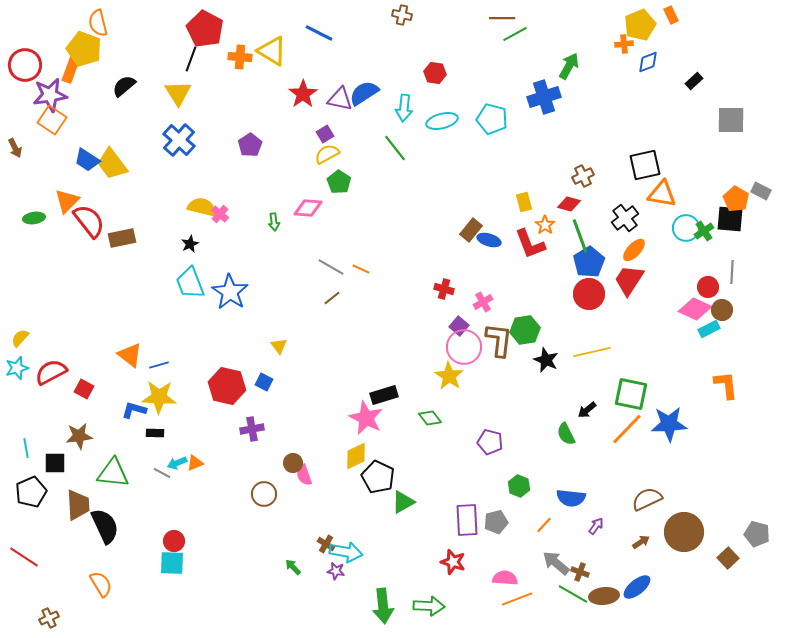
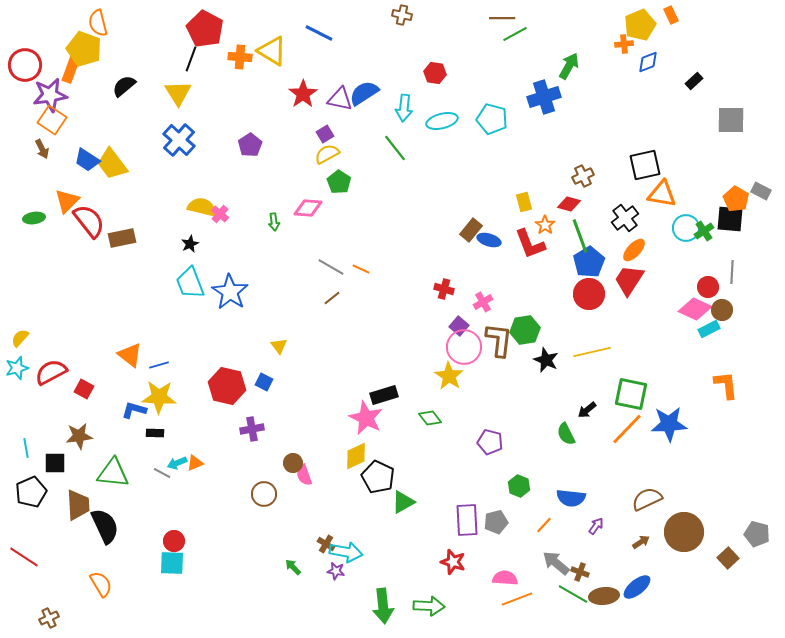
brown arrow at (15, 148): moved 27 px right, 1 px down
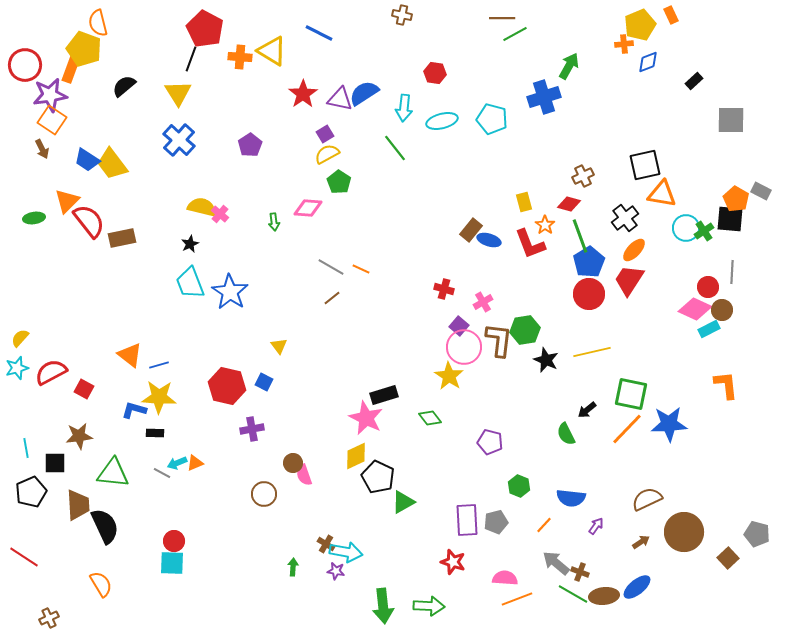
green arrow at (293, 567): rotated 48 degrees clockwise
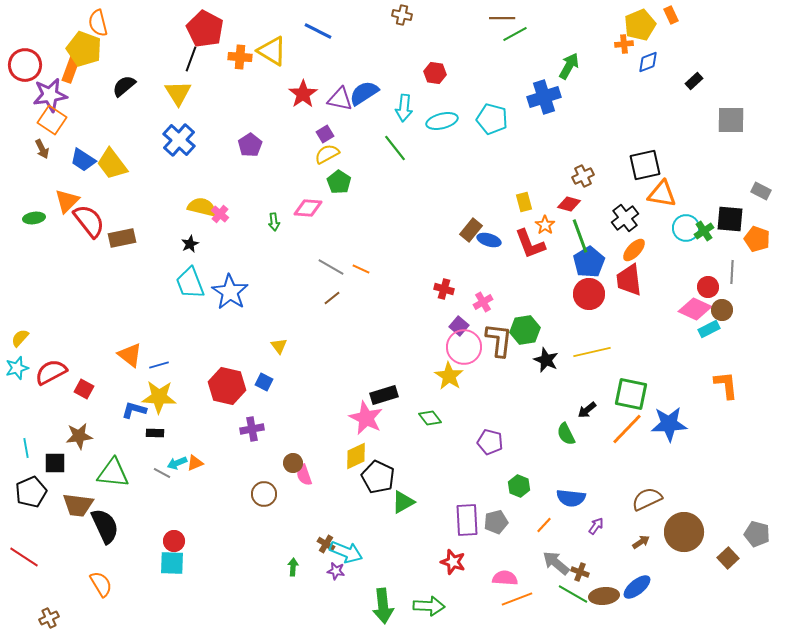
blue line at (319, 33): moved 1 px left, 2 px up
blue trapezoid at (87, 160): moved 4 px left
orange pentagon at (736, 199): moved 21 px right, 40 px down; rotated 10 degrees counterclockwise
red trapezoid at (629, 280): rotated 40 degrees counterclockwise
brown trapezoid at (78, 505): rotated 100 degrees clockwise
cyan arrow at (346, 552): rotated 12 degrees clockwise
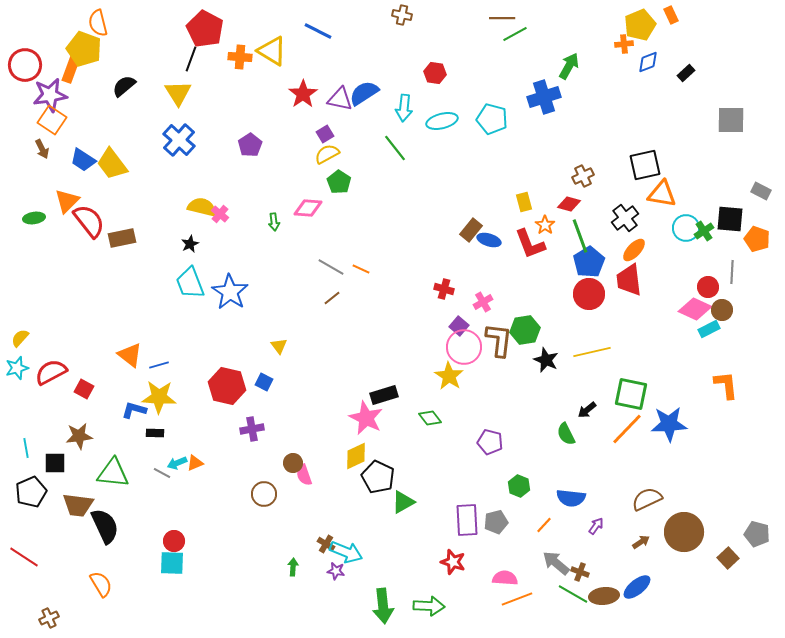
black rectangle at (694, 81): moved 8 px left, 8 px up
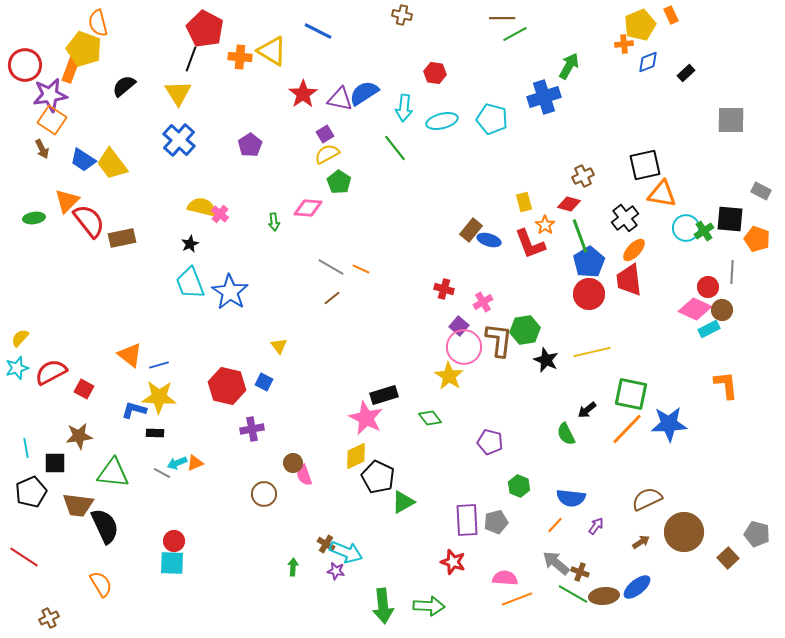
orange line at (544, 525): moved 11 px right
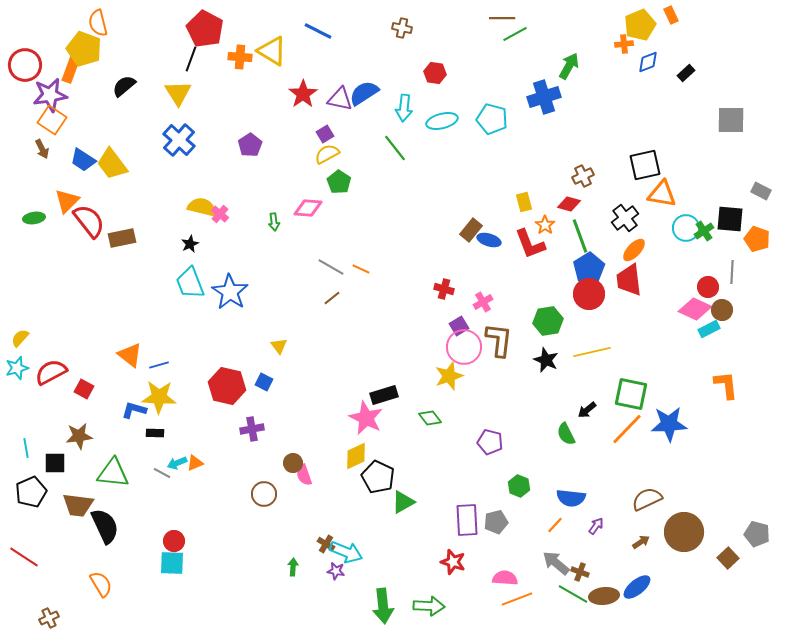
brown cross at (402, 15): moved 13 px down
blue pentagon at (589, 262): moved 6 px down
purple square at (459, 326): rotated 18 degrees clockwise
green hexagon at (525, 330): moved 23 px right, 9 px up
yellow star at (449, 376): rotated 20 degrees clockwise
